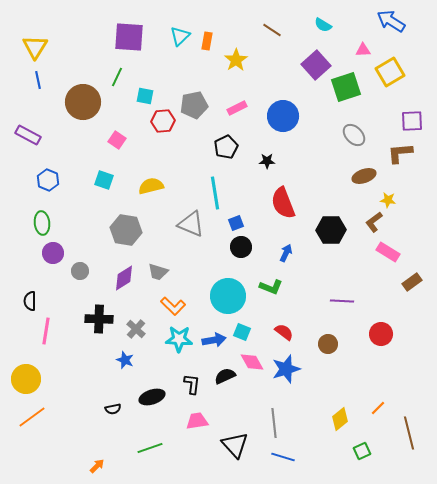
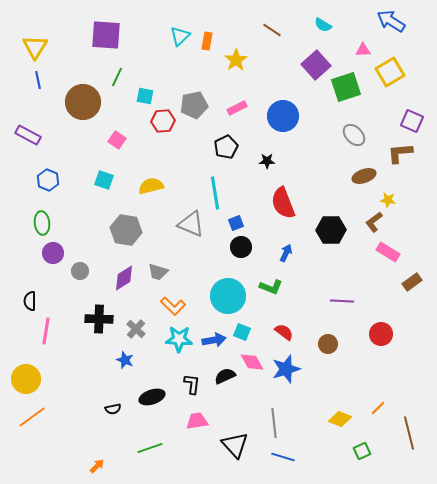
purple square at (129, 37): moved 23 px left, 2 px up
purple square at (412, 121): rotated 25 degrees clockwise
yellow diamond at (340, 419): rotated 60 degrees clockwise
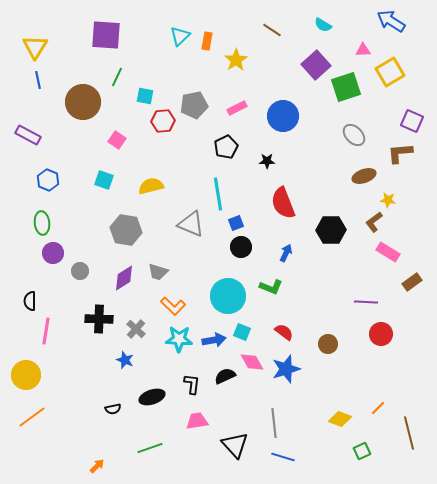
cyan line at (215, 193): moved 3 px right, 1 px down
purple line at (342, 301): moved 24 px right, 1 px down
yellow circle at (26, 379): moved 4 px up
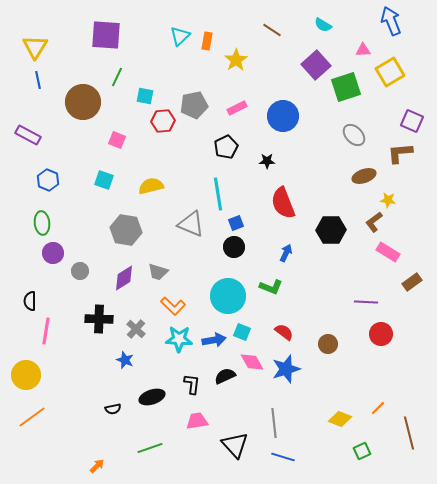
blue arrow at (391, 21): rotated 36 degrees clockwise
pink square at (117, 140): rotated 12 degrees counterclockwise
black circle at (241, 247): moved 7 px left
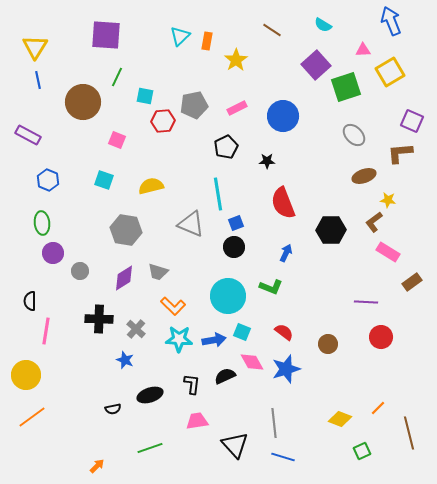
red circle at (381, 334): moved 3 px down
black ellipse at (152, 397): moved 2 px left, 2 px up
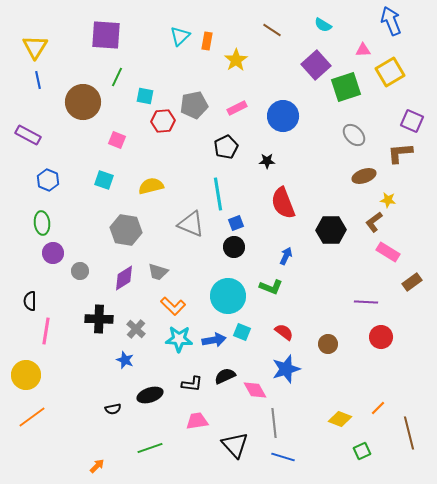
blue arrow at (286, 253): moved 3 px down
pink diamond at (252, 362): moved 3 px right, 28 px down
black L-shape at (192, 384): rotated 90 degrees clockwise
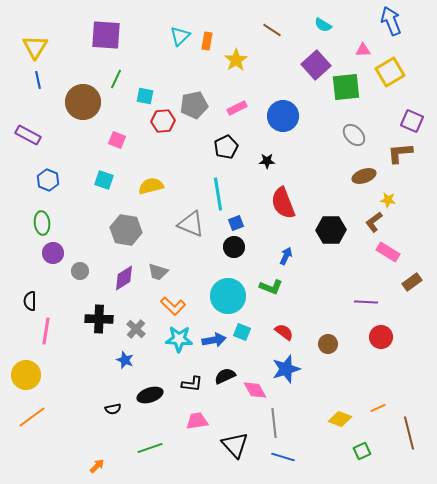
green line at (117, 77): moved 1 px left, 2 px down
green square at (346, 87): rotated 12 degrees clockwise
orange line at (378, 408): rotated 21 degrees clockwise
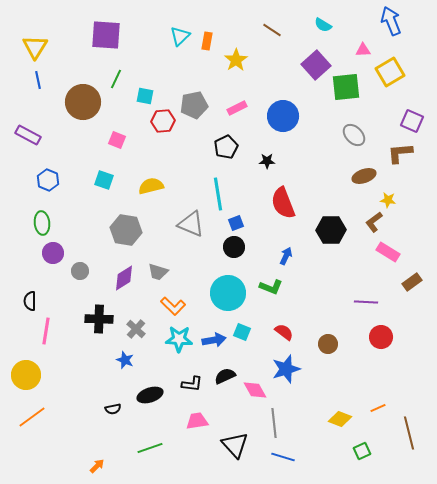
cyan circle at (228, 296): moved 3 px up
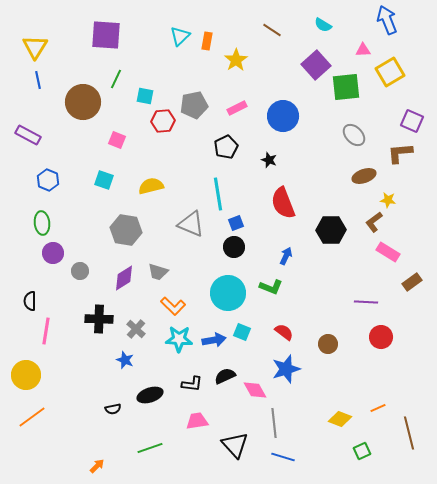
blue arrow at (391, 21): moved 4 px left, 1 px up
black star at (267, 161): moved 2 px right, 1 px up; rotated 21 degrees clockwise
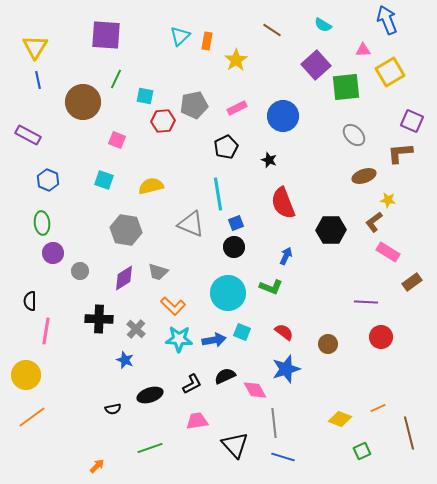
black L-shape at (192, 384): rotated 35 degrees counterclockwise
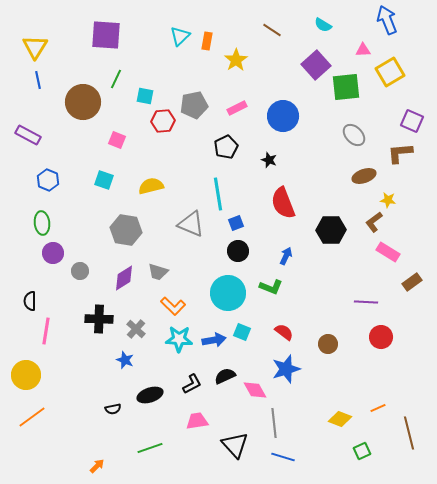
black circle at (234, 247): moved 4 px right, 4 px down
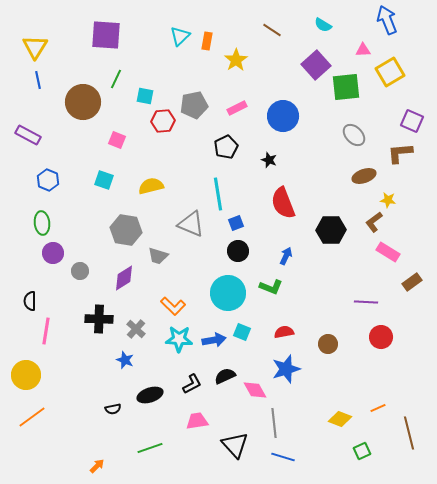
gray trapezoid at (158, 272): moved 16 px up
red semicircle at (284, 332): rotated 48 degrees counterclockwise
